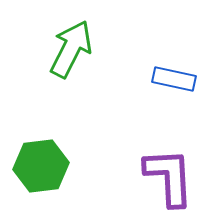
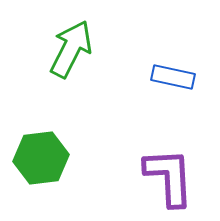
blue rectangle: moved 1 px left, 2 px up
green hexagon: moved 8 px up
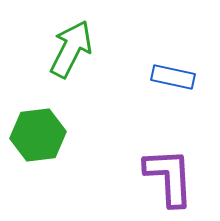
green hexagon: moved 3 px left, 23 px up
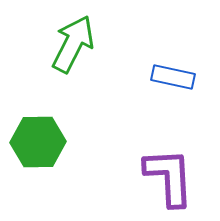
green arrow: moved 2 px right, 5 px up
green hexagon: moved 7 px down; rotated 6 degrees clockwise
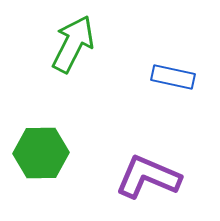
green hexagon: moved 3 px right, 11 px down
purple L-shape: moved 21 px left; rotated 64 degrees counterclockwise
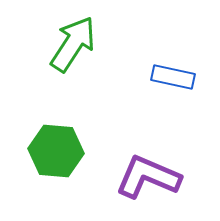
green arrow: rotated 6 degrees clockwise
green hexagon: moved 15 px right, 2 px up; rotated 6 degrees clockwise
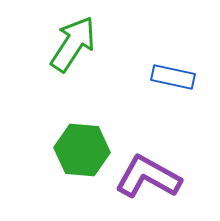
green hexagon: moved 26 px right, 1 px up
purple L-shape: rotated 6 degrees clockwise
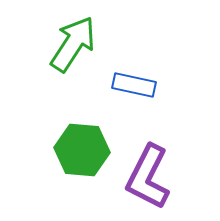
blue rectangle: moved 39 px left, 8 px down
purple L-shape: rotated 92 degrees counterclockwise
